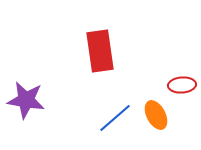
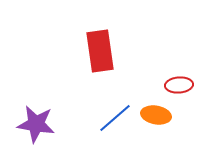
red ellipse: moved 3 px left
purple star: moved 10 px right, 24 px down
orange ellipse: rotated 52 degrees counterclockwise
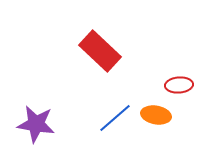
red rectangle: rotated 39 degrees counterclockwise
